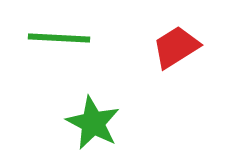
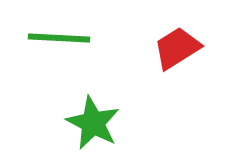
red trapezoid: moved 1 px right, 1 px down
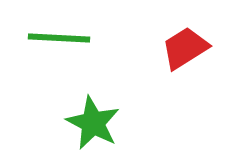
red trapezoid: moved 8 px right
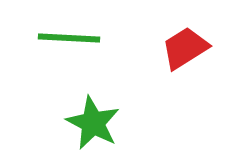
green line: moved 10 px right
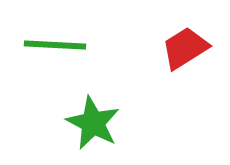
green line: moved 14 px left, 7 px down
